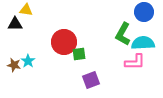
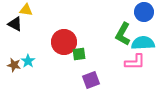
black triangle: rotated 28 degrees clockwise
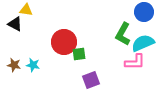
cyan semicircle: rotated 20 degrees counterclockwise
cyan star: moved 5 px right, 4 px down; rotated 24 degrees counterclockwise
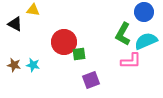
yellow triangle: moved 7 px right
cyan semicircle: moved 3 px right, 2 px up
pink L-shape: moved 4 px left, 1 px up
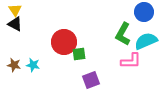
yellow triangle: moved 18 px left; rotated 48 degrees clockwise
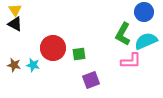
red circle: moved 11 px left, 6 px down
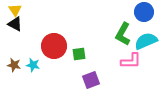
red circle: moved 1 px right, 2 px up
